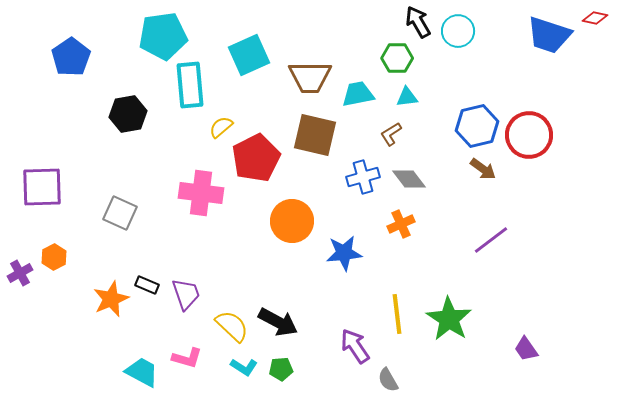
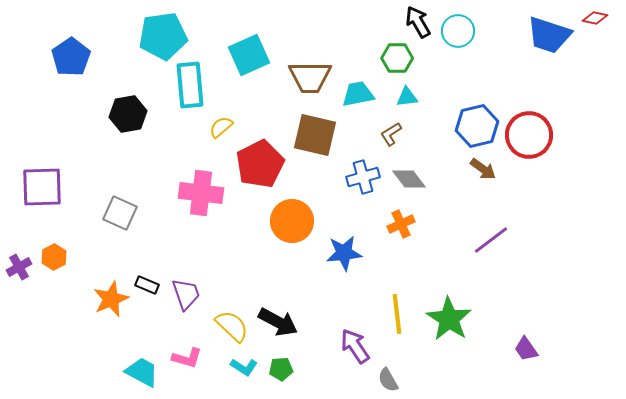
red pentagon at (256, 158): moved 4 px right, 6 px down
purple cross at (20, 273): moved 1 px left, 6 px up
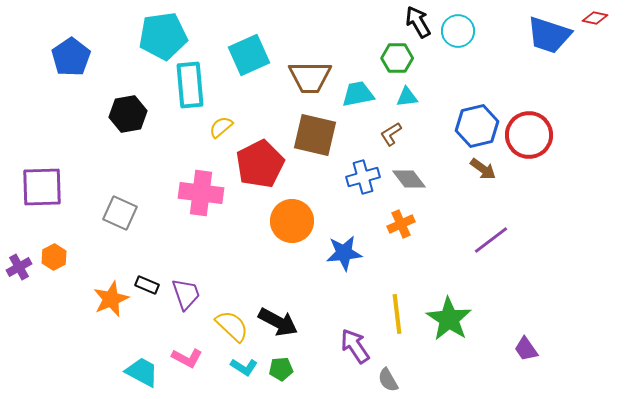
pink L-shape at (187, 358): rotated 12 degrees clockwise
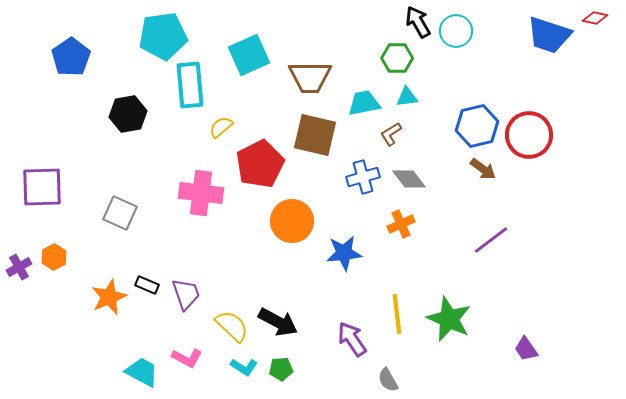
cyan circle at (458, 31): moved 2 px left
cyan trapezoid at (358, 94): moved 6 px right, 9 px down
orange star at (111, 299): moved 2 px left, 2 px up
green star at (449, 319): rotated 9 degrees counterclockwise
purple arrow at (355, 346): moved 3 px left, 7 px up
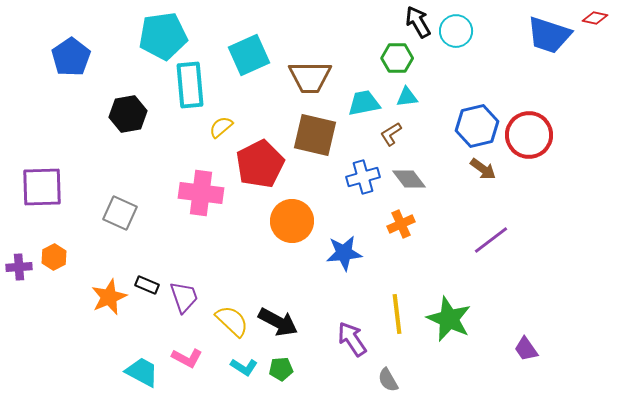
purple cross at (19, 267): rotated 25 degrees clockwise
purple trapezoid at (186, 294): moved 2 px left, 3 px down
yellow semicircle at (232, 326): moved 5 px up
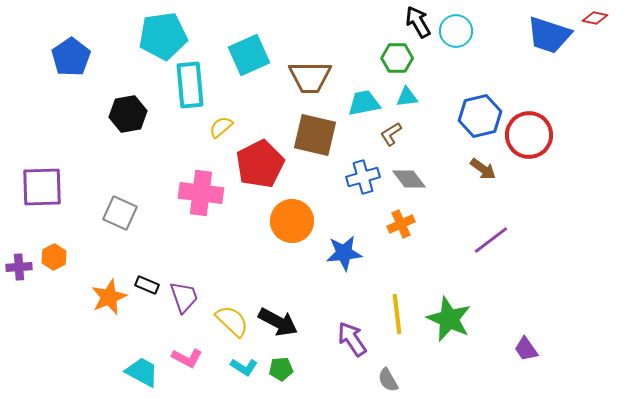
blue hexagon at (477, 126): moved 3 px right, 10 px up
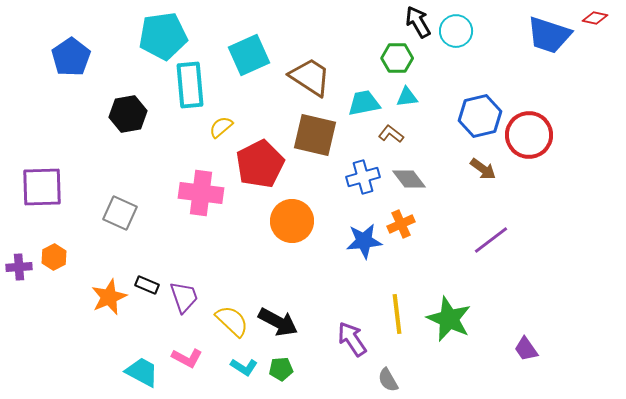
brown trapezoid at (310, 77): rotated 147 degrees counterclockwise
brown L-shape at (391, 134): rotated 70 degrees clockwise
blue star at (344, 253): moved 20 px right, 12 px up
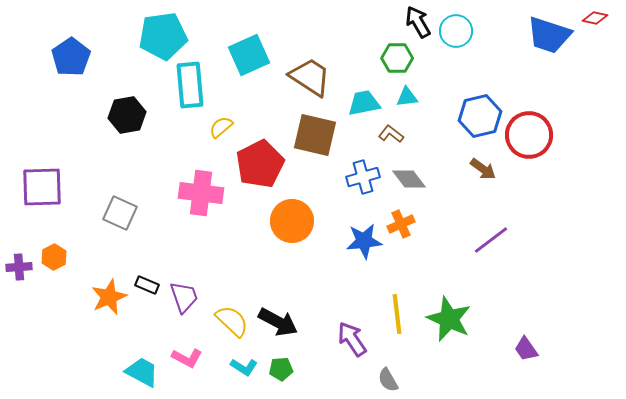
black hexagon at (128, 114): moved 1 px left, 1 px down
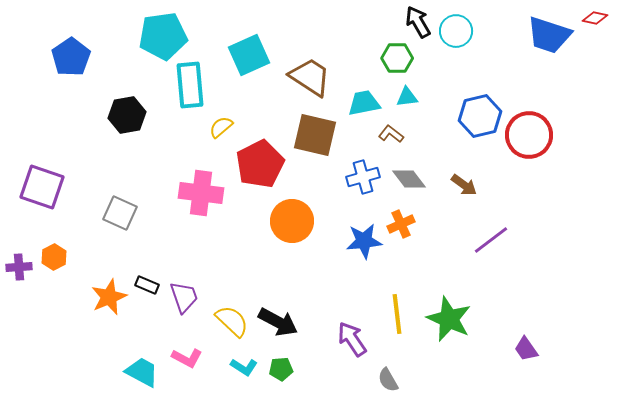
brown arrow at (483, 169): moved 19 px left, 16 px down
purple square at (42, 187): rotated 21 degrees clockwise
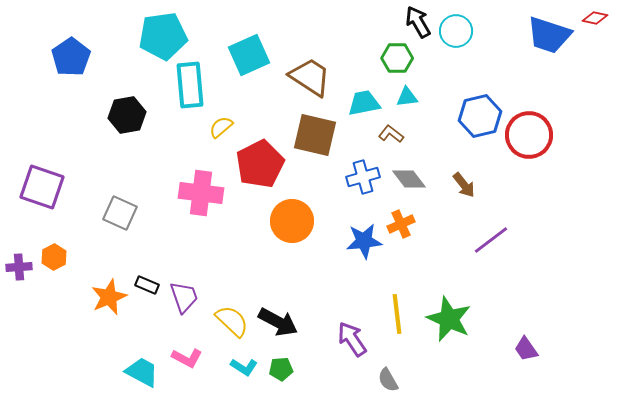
brown arrow at (464, 185): rotated 16 degrees clockwise
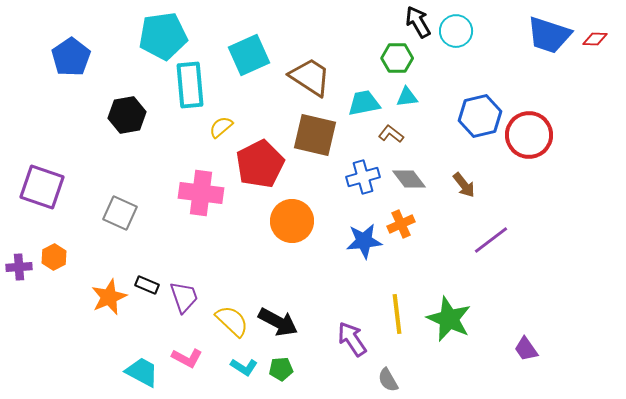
red diamond at (595, 18): moved 21 px down; rotated 10 degrees counterclockwise
